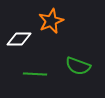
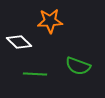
orange star: moved 1 px left; rotated 20 degrees clockwise
white diamond: moved 3 px down; rotated 45 degrees clockwise
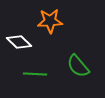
green semicircle: rotated 30 degrees clockwise
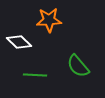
orange star: moved 1 px left, 1 px up
green line: moved 1 px down
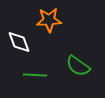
white diamond: rotated 25 degrees clockwise
green semicircle: rotated 15 degrees counterclockwise
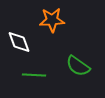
orange star: moved 3 px right
green line: moved 1 px left
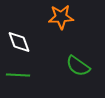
orange star: moved 9 px right, 3 px up
green line: moved 16 px left
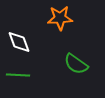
orange star: moved 1 px left, 1 px down
green semicircle: moved 2 px left, 2 px up
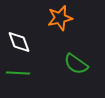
orange star: rotated 10 degrees counterclockwise
green line: moved 2 px up
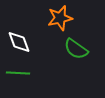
green semicircle: moved 15 px up
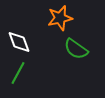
green line: rotated 65 degrees counterclockwise
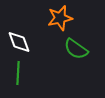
green line: rotated 25 degrees counterclockwise
